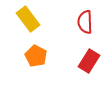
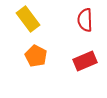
red semicircle: moved 2 px up
red rectangle: moved 4 px left; rotated 35 degrees clockwise
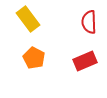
red semicircle: moved 4 px right, 2 px down
orange pentagon: moved 2 px left, 2 px down
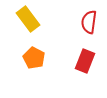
red semicircle: rotated 10 degrees clockwise
red rectangle: rotated 45 degrees counterclockwise
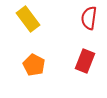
red semicircle: moved 4 px up
orange pentagon: moved 7 px down
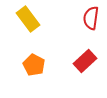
red semicircle: moved 2 px right
red rectangle: rotated 25 degrees clockwise
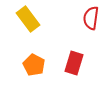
red rectangle: moved 11 px left, 2 px down; rotated 30 degrees counterclockwise
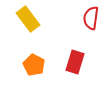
red rectangle: moved 1 px right, 1 px up
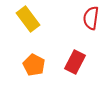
red rectangle: rotated 10 degrees clockwise
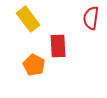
red rectangle: moved 17 px left, 16 px up; rotated 30 degrees counterclockwise
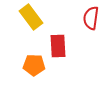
yellow rectangle: moved 3 px right, 2 px up
orange pentagon: rotated 25 degrees counterclockwise
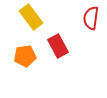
red rectangle: rotated 25 degrees counterclockwise
orange pentagon: moved 9 px left, 9 px up; rotated 10 degrees counterclockwise
